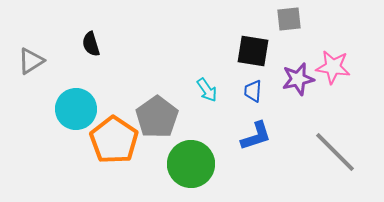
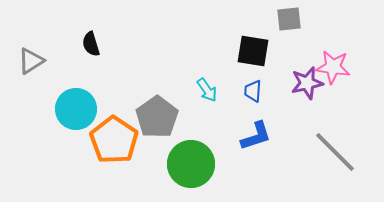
purple star: moved 9 px right, 4 px down
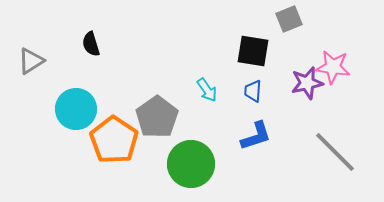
gray square: rotated 16 degrees counterclockwise
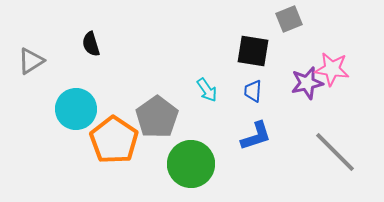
pink star: moved 1 px left, 2 px down
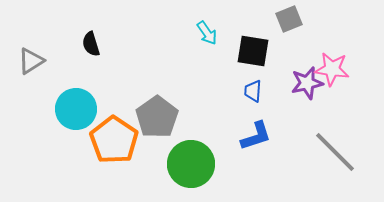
cyan arrow: moved 57 px up
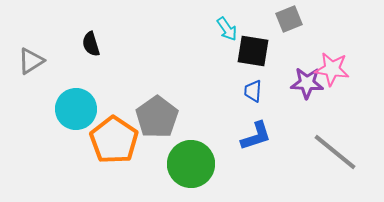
cyan arrow: moved 20 px right, 4 px up
purple star: rotated 16 degrees clockwise
gray line: rotated 6 degrees counterclockwise
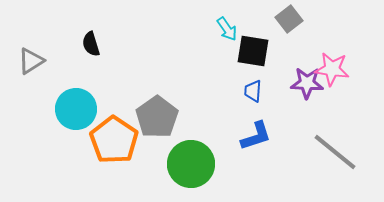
gray square: rotated 16 degrees counterclockwise
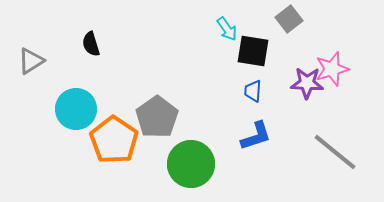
pink star: rotated 24 degrees counterclockwise
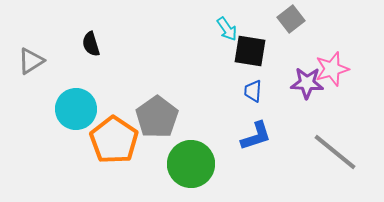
gray square: moved 2 px right
black square: moved 3 px left
